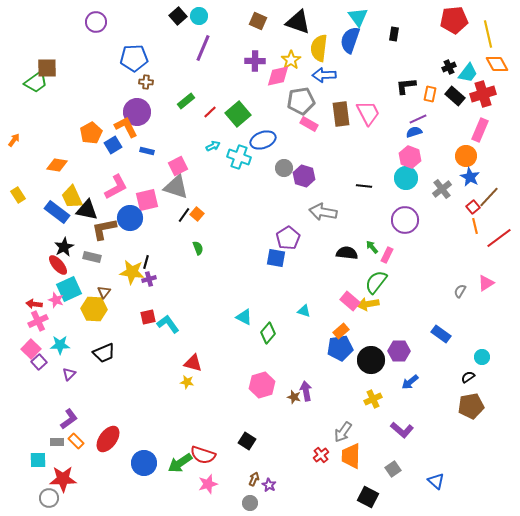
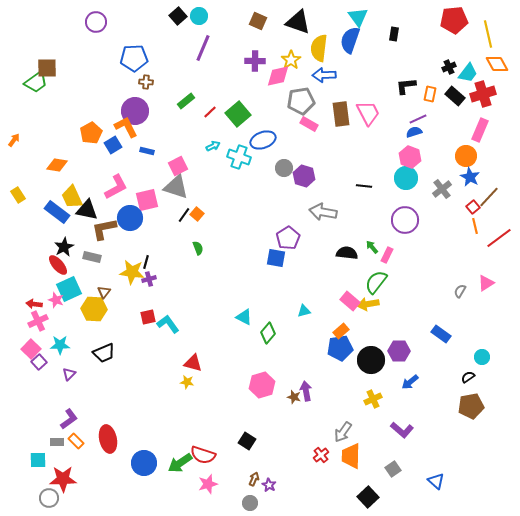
purple circle at (137, 112): moved 2 px left, 1 px up
cyan triangle at (304, 311): rotated 32 degrees counterclockwise
red ellipse at (108, 439): rotated 48 degrees counterclockwise
black square at (368, 497): rotated 20 degrees clockwise
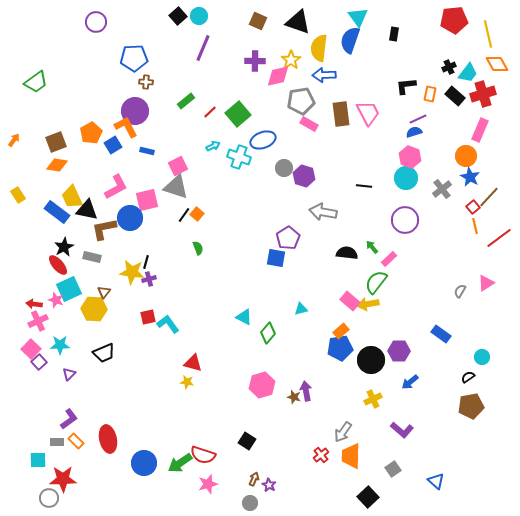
brown square at (47, 68): moved 9 px right, 74 px down; rotated 20 degrees counterclockwise
pink rectangle at (387, 255): moved 2 px right, 4 px down; rotated 21 degrees clockwise
cyan triangle at (304, 311): moved 3 px left, 2 px up
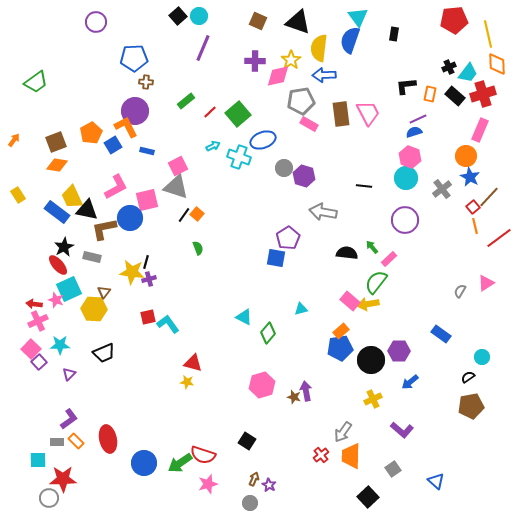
orange diamond at (497, 64): rotated 25 degrees clockwise
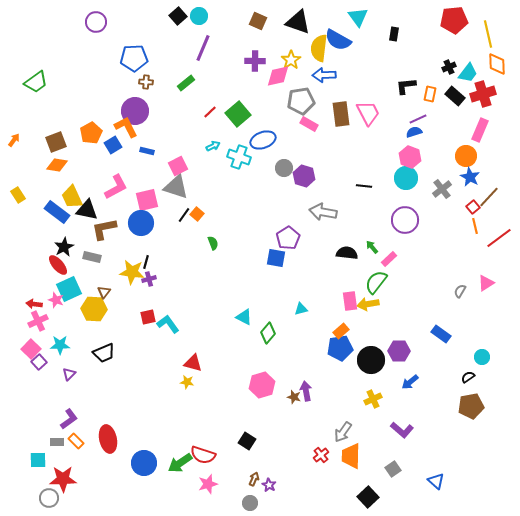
blue semicircle at (350, 40): moved 12 px left; rotated 80 degrees counterclockwise
green rectangle at (186, 101): moved 18 px up
blue circle at (130, 218): moved 11 px right, 5 px down
green semicircle at (198, 248): moved 15 px right, 5 px up
pink rectangle at (350, 301): rotated 42 degrees clockwise
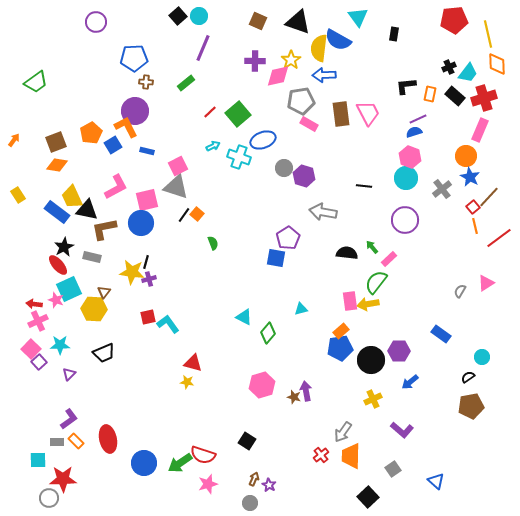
red cross at (483, 94): moved 1 px right, 4 px down
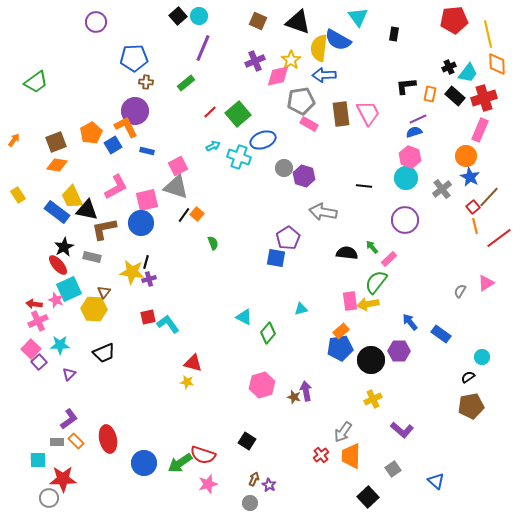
purple cross at (255, 61): rotated 24 degrees counterclockwise
blue arrow at (410, 382): moved 60 px up; rotated 90 degrees clockwise
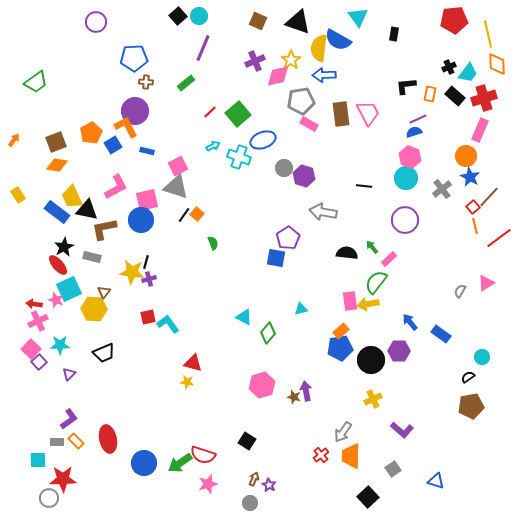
blue circle at (141, 223): moved 3 px up
blue triangle at (436, 481): rotated 24 degrees counterclockwise
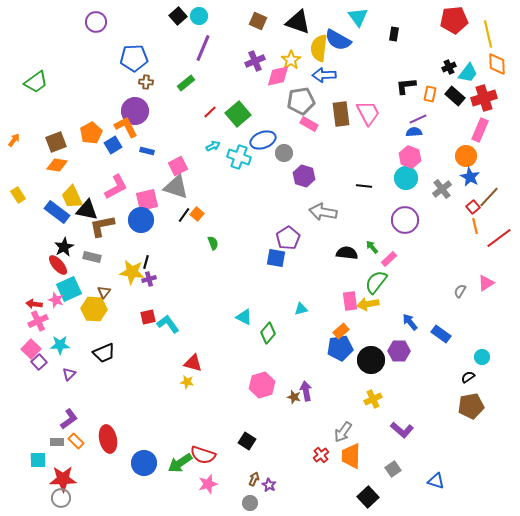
blue semicircle at (414, 132): rotated 14 degrees clockwise
gray circle at (284, 168): moved 15 px up
brown L-shape at (104, 229): moved 2 px left, 3 px up
gray circle at (49, 498): moved 12 px right
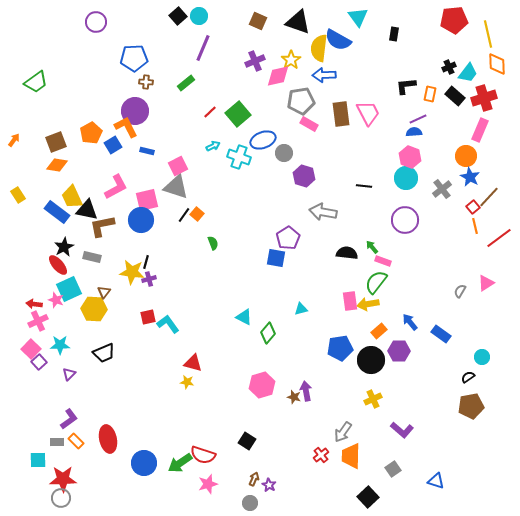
pink rectangle at (389, 259): moved 6 px left, 2 px down; rotated 63 degrees clockwise
orange rectangle at (341, 331): moved 38 px right
